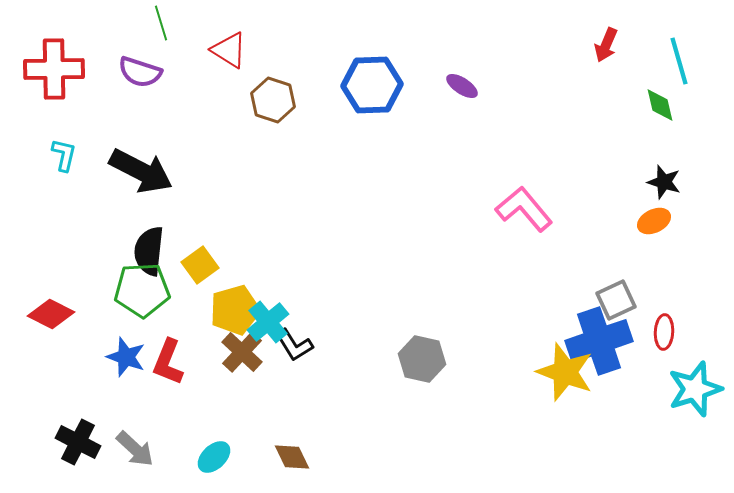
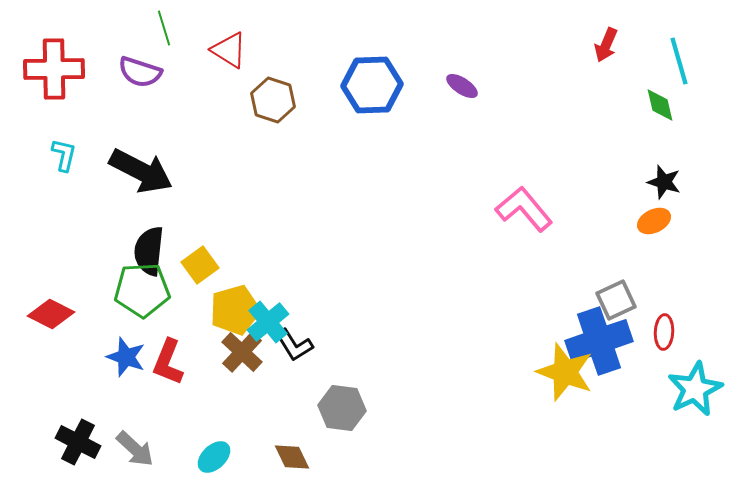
green line: moved 3 px right, 5 px down
gray hexagon: moved 80 px left, 49 px down; rotated 6 degrees counterclockwise
cyan star: rotated 8 degrees counterclockwise
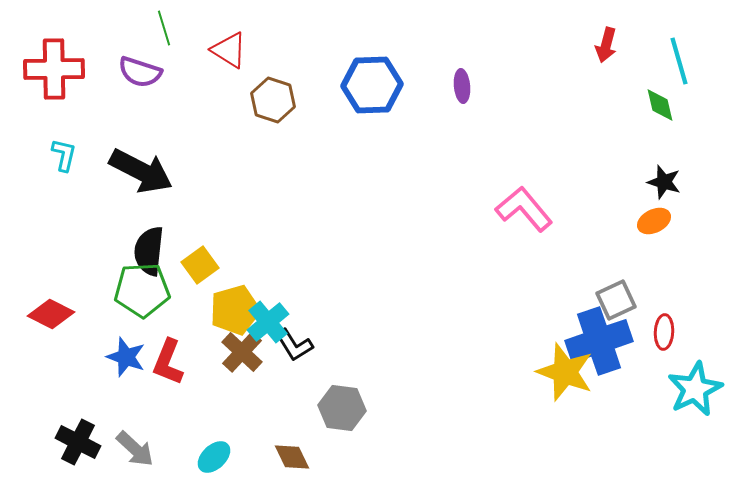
red arrow: rotated 8 degrees counterclockwise
purple ellipse: rotated 52 degrees clockwise
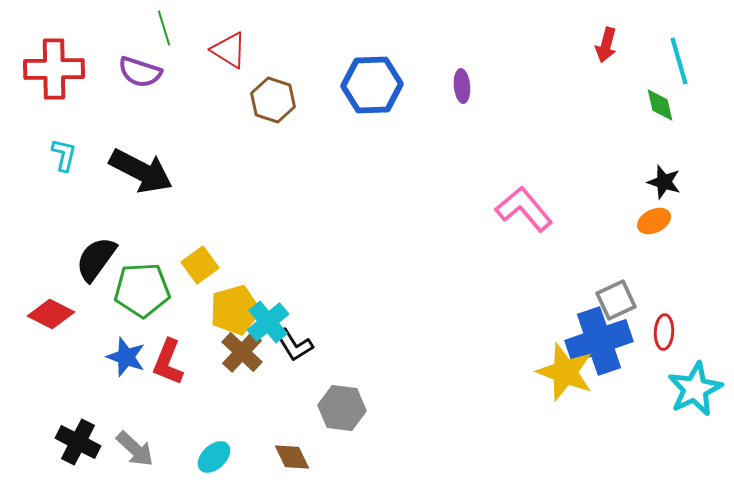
black semicircle: moved 53 px left, 8 px down; rotated 30 degrees clockwise
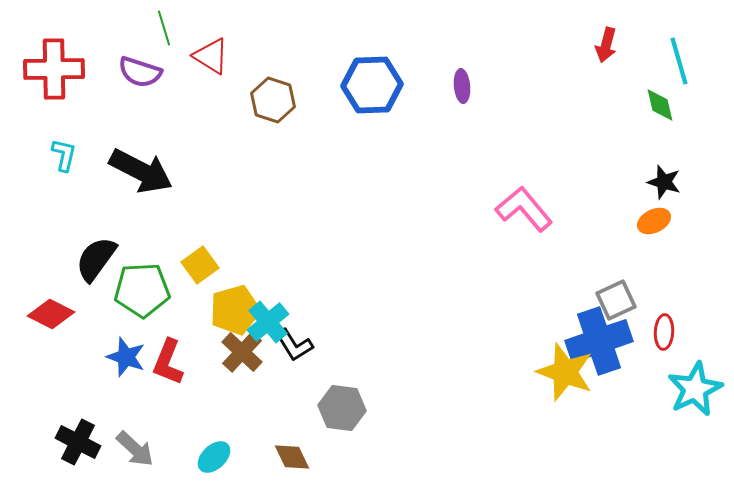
red triangle: moved 18 px left, 6 px down
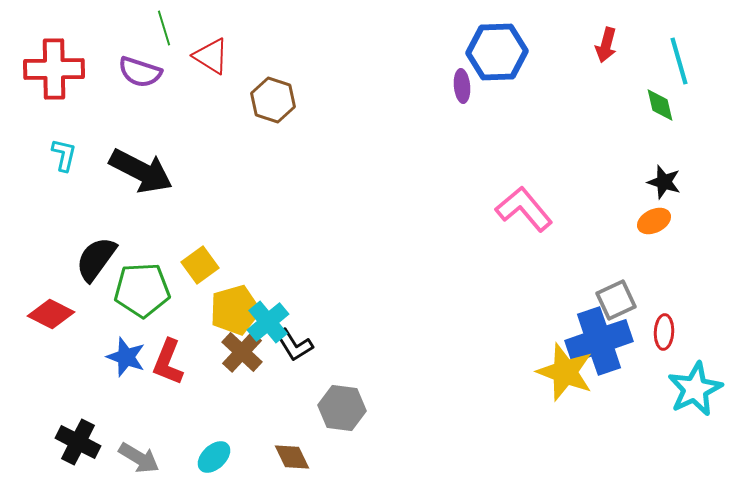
blue hexagon: moved 125 px right, 33 px up
gray arrow: moved 4 px right, 9 px down; rotated 12 degrees counterclockwise
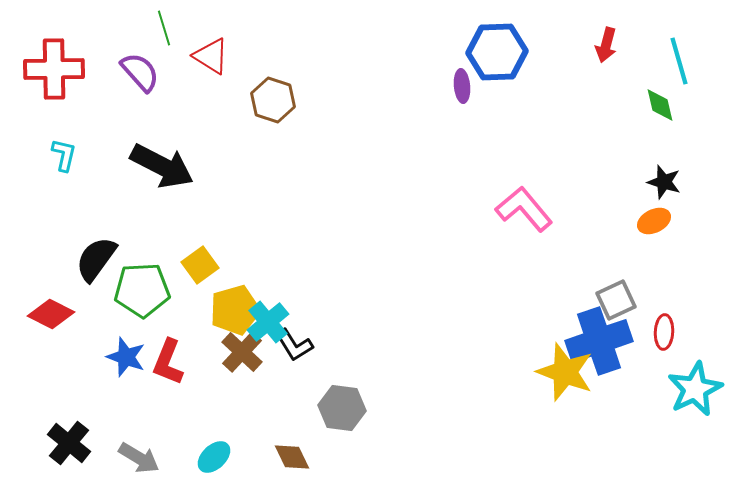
purple semicircle: rotated 150 degrees counterclockwise
black arrow: moved 21 px right, 5 px up
black cross: moved 9 px left, 1 px down; rotated 12 degrees clockwise
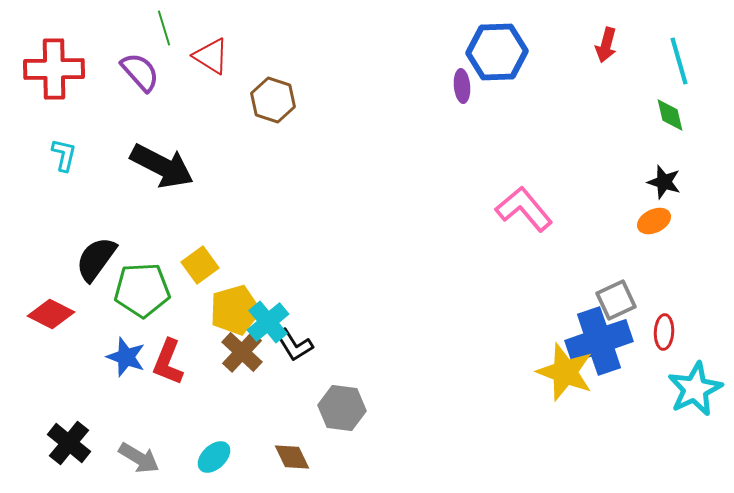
green diamond: moved 10 px right, 10 px down
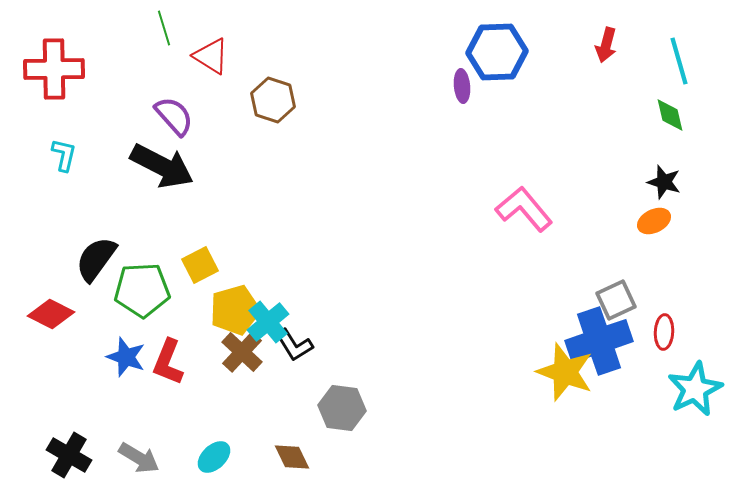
purple semicircle: moved 34 px right, 44 px down
yellow square: rotated 9 degrees clockwise
black cross: moved 12 px down; rotated 9 degrees counterclockwise
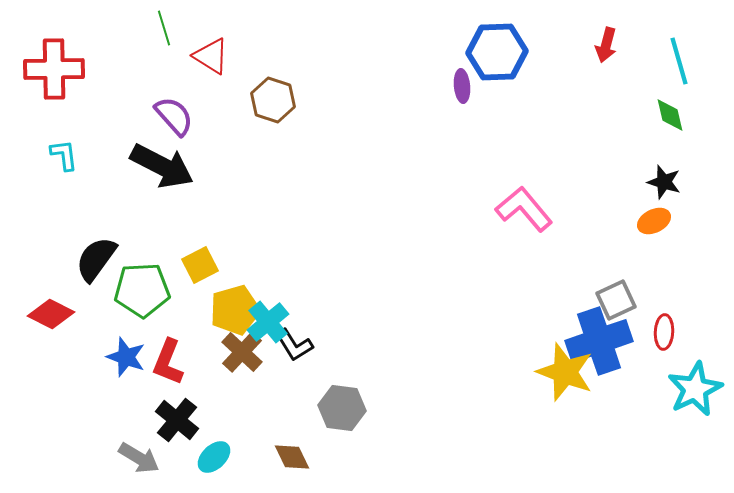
cyan L-shape: rotated 20 degrees counterclockwise
black cross: moved 108 px right, 35 px up; rotated 9 degrees clockwise
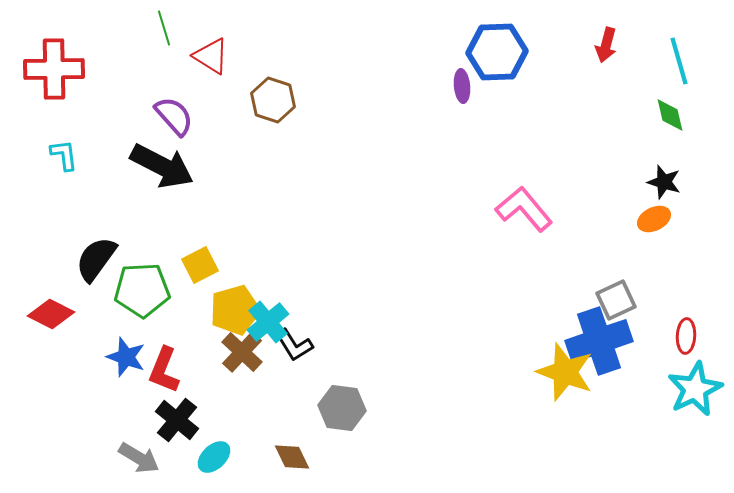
orange ellipse: moved 2 px up
red ellipse: moved 22 px right, 4 px down
red L-shape: moved 4 px left, 8 px down
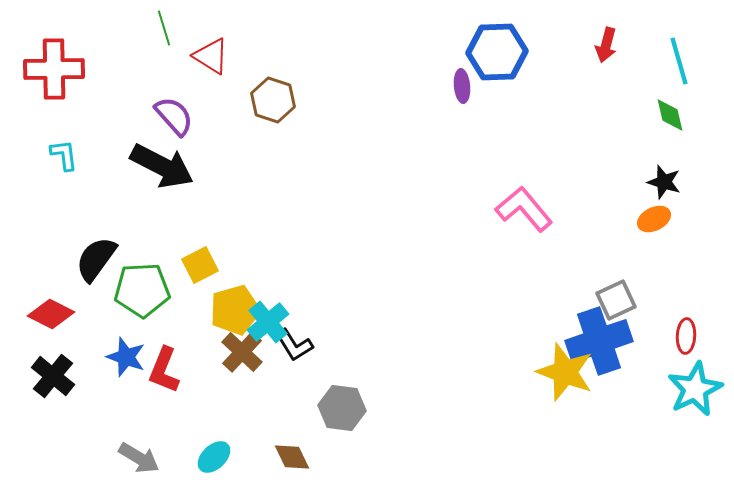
black cross: moved 124 px left, 44 px up
